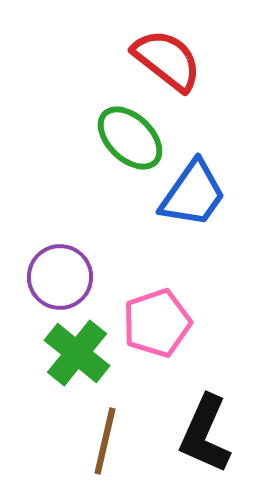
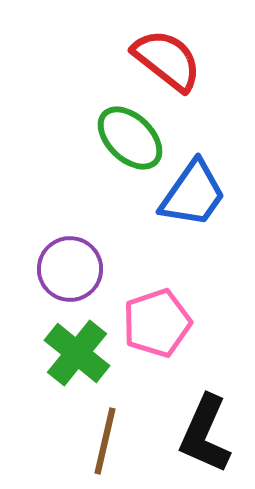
purple circle: moved 10 px right, 8 px up
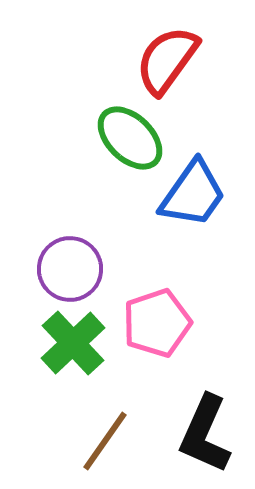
red semicircle: rotated 92 degrees counterclockwise
green cross: moved 4 px left, 10 px up; rotated 8 degrees clockwise
brown line: rotated 22 degrees clockwise
